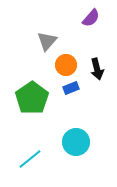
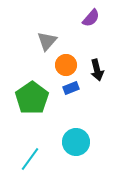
black arrow: moved 1 px down
cyan line: rotated 15 degrees counterclockwise
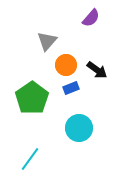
black arrow: rotated 40 degrees counterclockwise
cyan circle: moved 3 px right, 14 px up
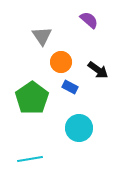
purple semicircle: moved 2 px left, 2 px down; rotated 90 degrees counterclockwise
gray triangle: moved 5 px left, 5 px up; rotated 15 degrees counterclockwise
orange circle: moved 5 px left, 3 px up
black arrow: moved 1 px right
blue rectangle: moved 1 px left, 1 px up; rotated 49 degrees clockwise
cyan line: rotated 45 degrees clockwise
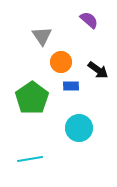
blue rectangle: moved 1 px right, 1 px up; rotated 28 degrees counterclockwise
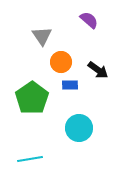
blue rectangle: moved 1 px left, 1 px up
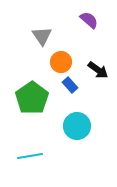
blue rectangle: rotated 49 degrees clockwise
cyan circle: moved 2 px left, 2 px up
cyan line: moved 3 px up
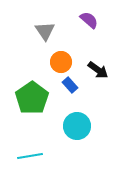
gray triangle: moved 3 px right, 5 px up
